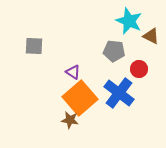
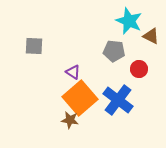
blue cross: moved 1 px left, 7 px down
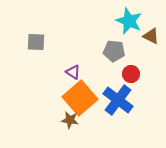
gray square: moved 2 px right, 4 px up
red circle: moved 8 px left, 5 px down
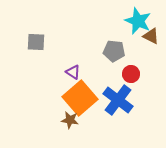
cyan star: moved 9 px right
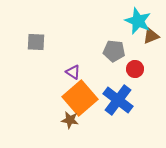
brown triangle: rotated 48 degrees counterclockwise
red circle: moved 4 px right, 5 px up
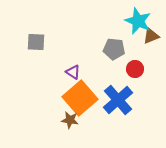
gray pentagon: moved 2 px up
blue cross: rotated 12 degrees clockwise
